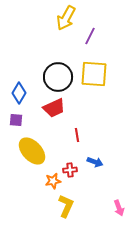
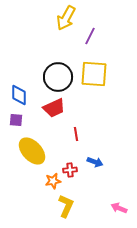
blue diamond: moved 2 px down; rotated 30 degrees counterclockwise
red line: moved 1 px left, 1 px up
pink arrow: rotated 133 degrees clockwise
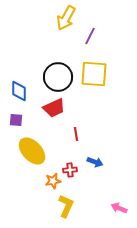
blue diamond: moved 4 px up
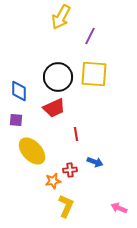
yellow arrow: moved 5 px left, 1 px up
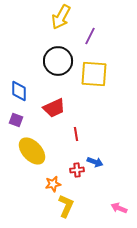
black circle: moved 16 px up
purple square: rotated 16 degrees clockwise
red cross: moved 7 px right
orange star: moved 3 px down
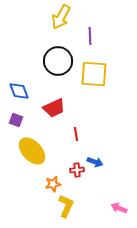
purple line: rotated 30 degrees counterclockwise
blue diamond: rotated 20 degrees counterclockwise
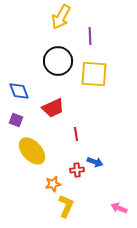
red trapezoid: moved 1 px left
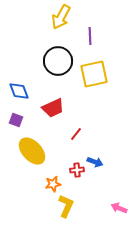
yellow square: rotated 16 degrees counterclockwise
red line: rotated 48 degrees clockwise
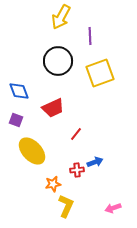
yellow square: moved 6 px right, 1 px up; rotated 8 degrees counterclockwise
blue arrow: rotated 42 degrees counterclockwise
pink arrow: moved 6 px left; rotated 42 degrees counterclockwise
